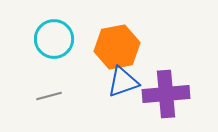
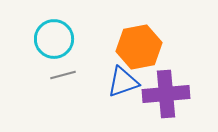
orange hexagon: moved 22 px right
gray line: moved 14 px right, 21 px up
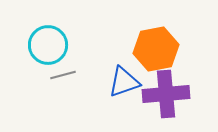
cyan circle: moved 6 px left, 6 px down
orange hexagon: moved 17 px right, 2 px down
blue triangle: moved 1 px right
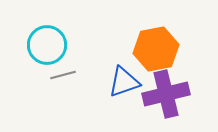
cyan circle: moved 1 px left
purple cross: rotated 9 degrees counterclockwise
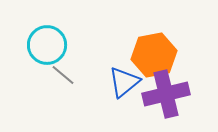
orange hexagon: moved 2 px left, 6 px down
gray line: rotated 55 degrees clockwise
blue triangle: rotated 20 degrees counterclockwise
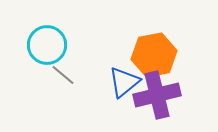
purple cross: moved 9 px left, 1 px down
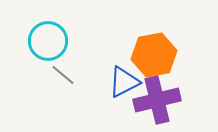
cyan circle: moved 1 px right, 4 px up
blue triangle: rotated 12 degrees clockwise
purple cross: moved 5 px down
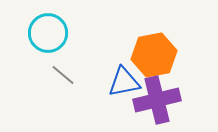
cyan circle: moved 8 px up
blue triangle: rotated 16 degrees clockwise
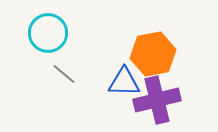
orange hexagon: moved 1 px left, 1 px up
gray line: moved 1 px right, 1 px up
blue triangle: rotated 12 degrees clockwise
